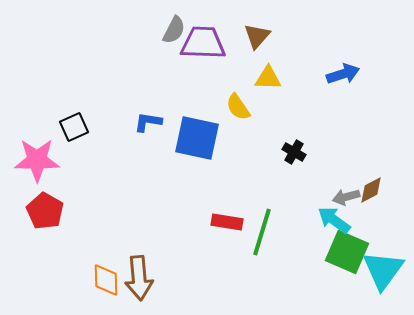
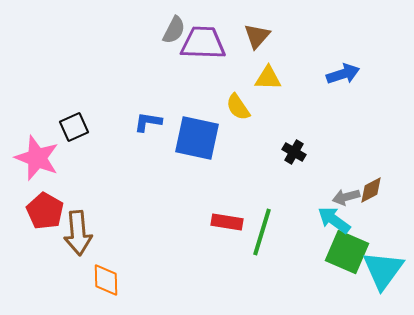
pink star: moved 2 px up; rotated 21 degrees clockwise
brown arrow: moved 61 px left, 45 px up
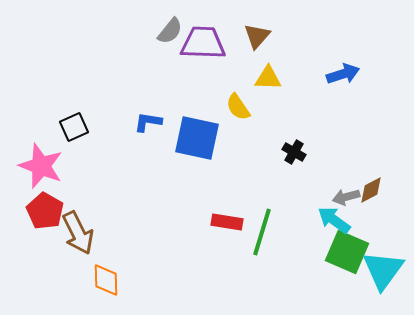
gray semicircle: moved 4 px left, 1 px down; rotated 12 degrees clockwise
pink star: moved 4 px right, 8 px down
brown arrow: rotated 21 degrees counterclockwise
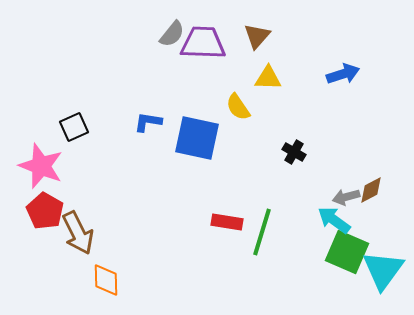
gray semicircle: moved 2 px right, 3 px down
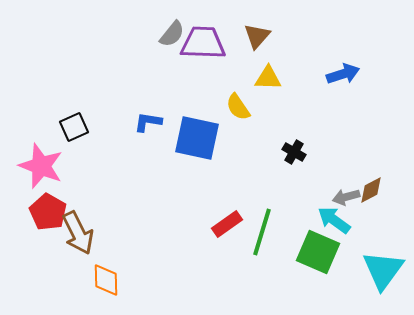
red pentagon: moved 3 px right, 1 px down
red rectangle: moved 2 px down; rotated 44 degrees counterclockwise
green square: moved 29 px left
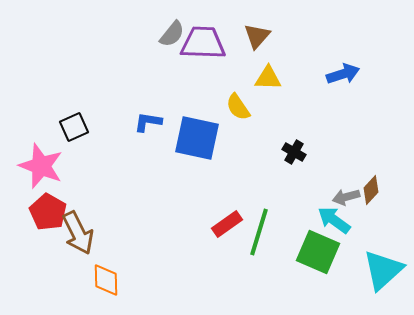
brown diamond: rotated 20 degrees counterclockwise
green line: moved 3 px left
cyan triangle: rotated 12 degrees clockwise
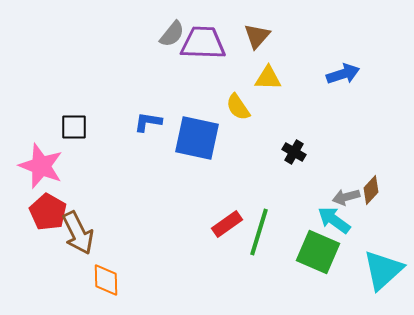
black square: rotated 24 degrees clockwise
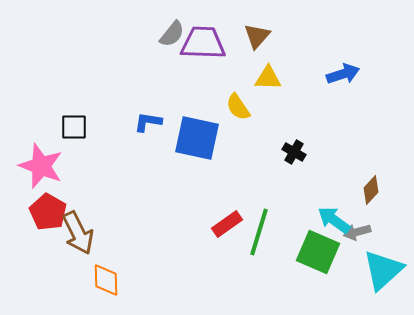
gray arrow: moved 11 px right, 35 px down
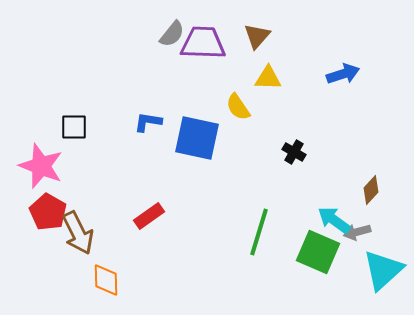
red rectangle: moved 78 px left, 8 px up
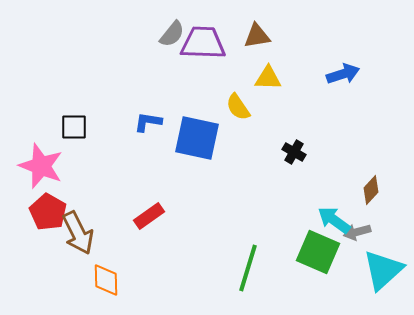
brown triangle: rotated 40 degrees clockwise
green line: moved 11 px left, 36 px down
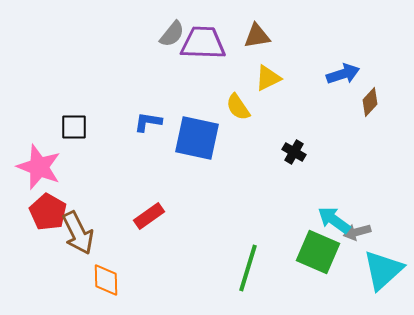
yellow triangle: rotated 28 degrees counterclockwise
pink star: moved 2 px left, 1 px down
brown diamond: moved 1 px left, 88 px up
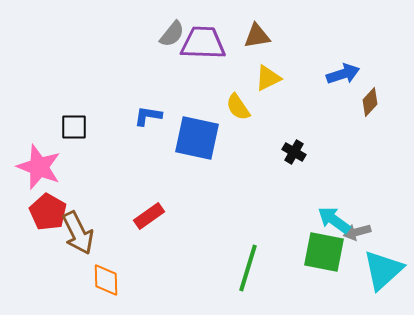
blue L-shape: moved 6 px up
green square: moved 6 px right; rotated 12 degrees counterclockwise
